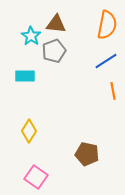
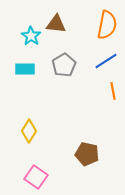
gray pentagon: moved 10 px right, 14 px down; rotated 10 degrees counterclockwise
cyan rectangle: moved 7 px up
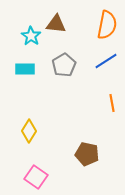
orange line: moved 1 px left, 12 px down
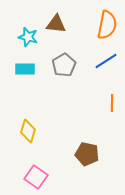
cyan star: moved 3 px left, 1 px down; rotated 18 degrees counterclockwise
orange line: rotated 12 degrees clockwise
yellow diamond: moved 1 px left; rotated 15 degrees counterclockwise
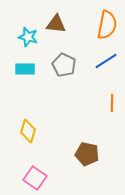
gray pentagon: rotated 15 degrees counterclockwise
pink square: moved 1 px left, 1 px down
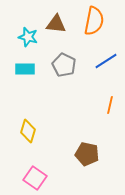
orange semicircle: moved 13 px left, 4 px up
orange line: moved 2 px left, 2 px down; rotated 12 degrees clockwise
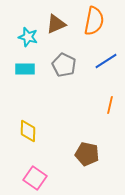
brown triangle: rotated 30 degrees counterclockwise
yellow diamond: rotated 15 degrees counterclockwise
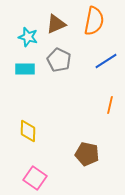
gray pentagon: moved 5 px left, 5 px up
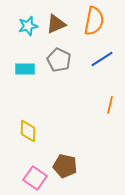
cyan star: moved 11 px up; rotated 30 degrees counterclockwise
blue line: moved 4 px left, 2 px up
brown pentagon: moved 22 px left, 12 px down
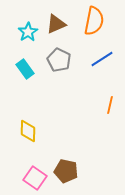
cyan star: moved 6 px down; rotated 18 degrees counterclockwise
cyan rectangle: rotated 54 degrees clockwise
brown pentagon: moved 1 px right, 5 px down
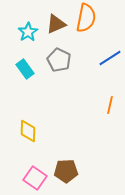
orange semicircle: moved 8 px left, 3 px up
blue line: moved 8 px right, 1 px up
brown pentagon: rotated 15 degrees counterclockwise
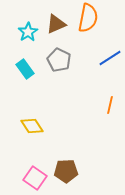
orange semicircle: moved 2 px right
yellow diamond: moved 4 px right, 5 px up; rotated 35 degrees counterclockwise
